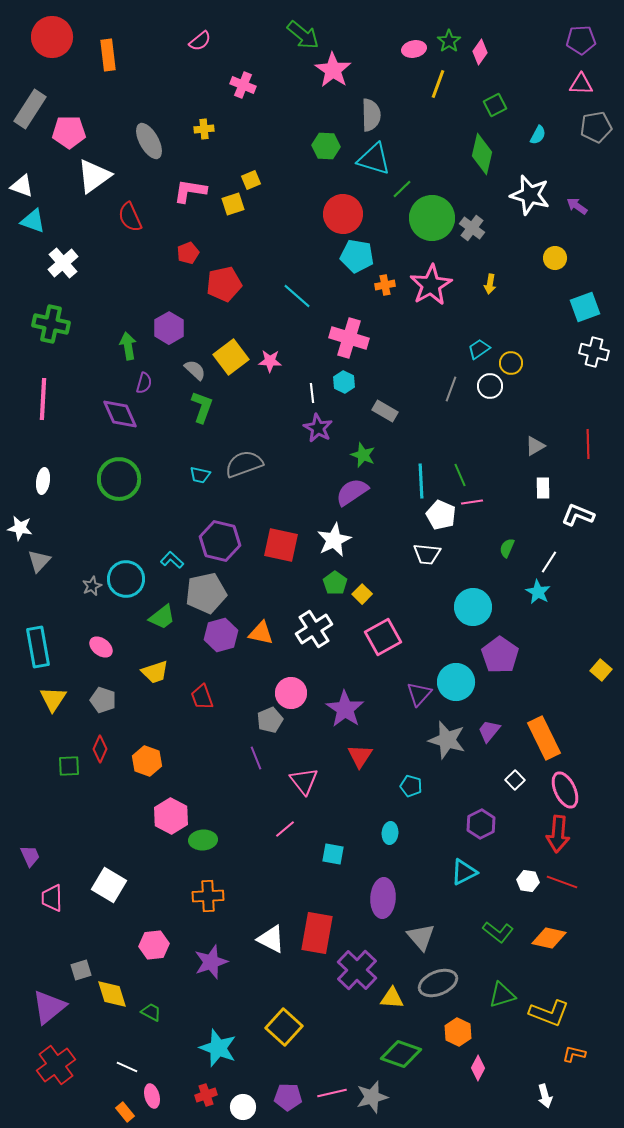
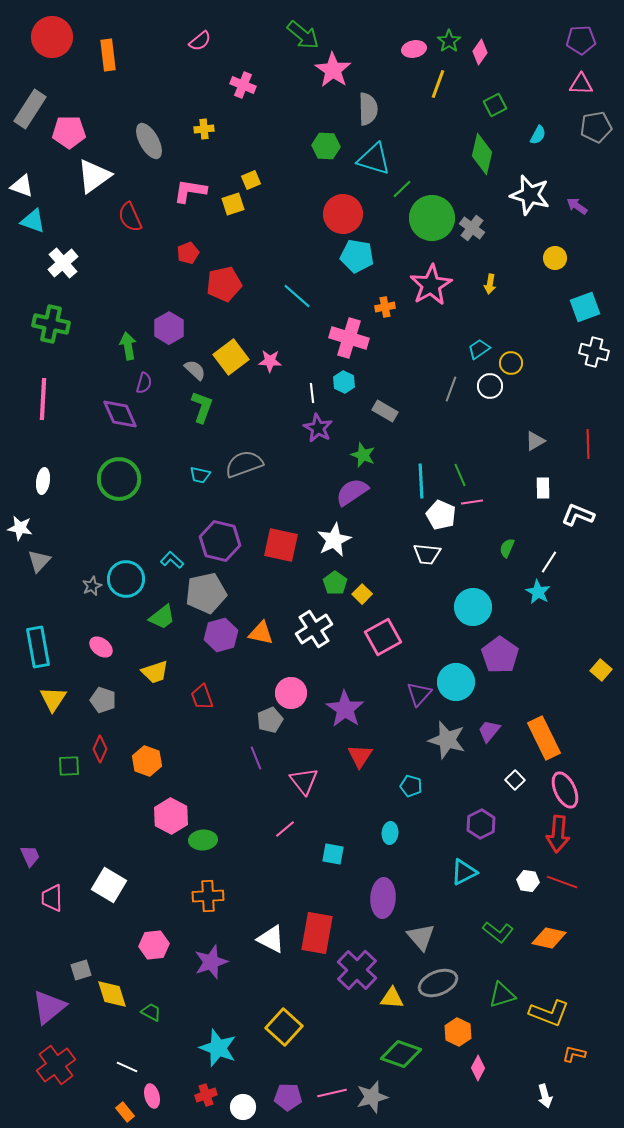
gray semicircle at (371, 115): moved 3 px left, 6 px up
orange cross at (385, 285): moved 22 px down
gray triangle at (535, 446): moved 5 px up
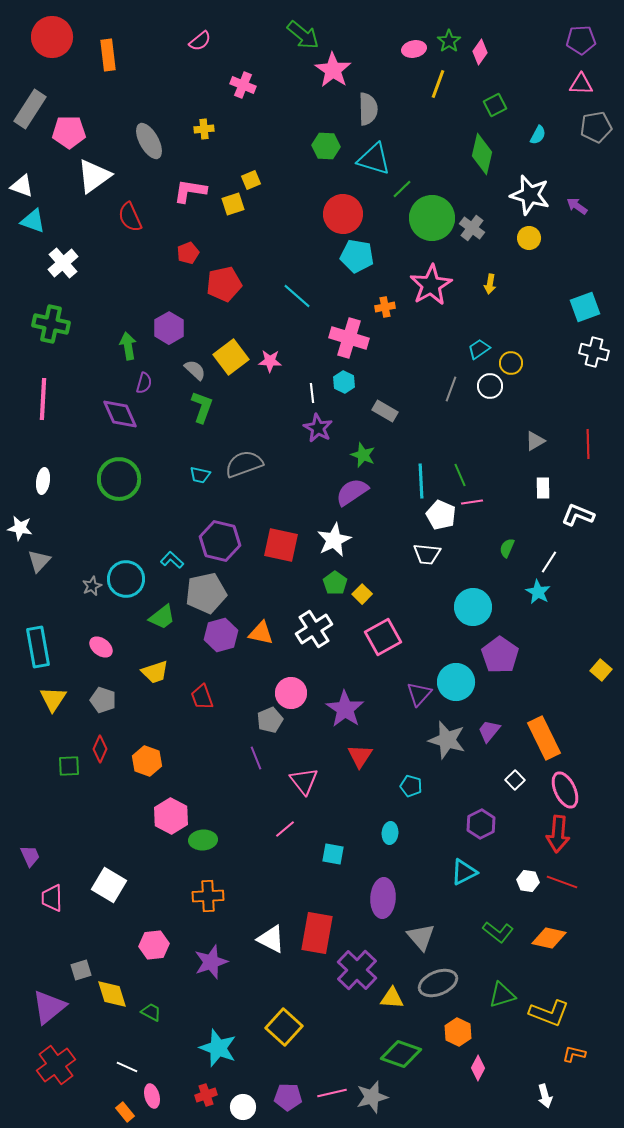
yellow circle at (555, 258): moved 26 px left, 20 px up
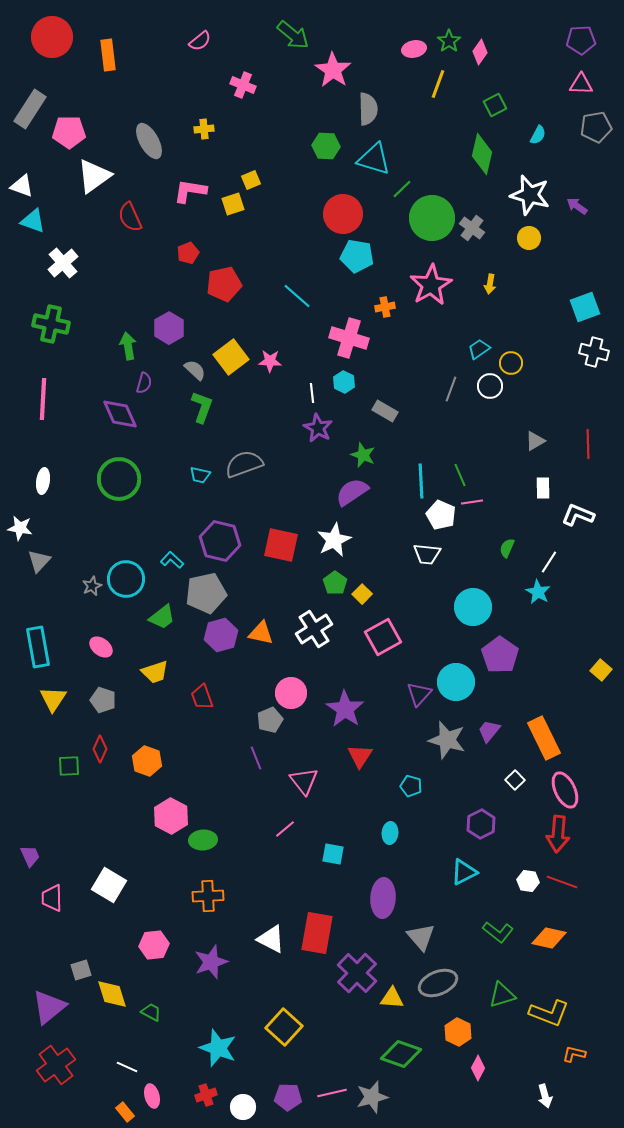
green arrow at (303, 35): moved 10 px left
purple cross at (357, 970): moved 3 px down
